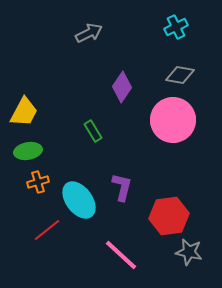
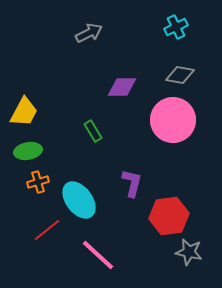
purple diamond: rotated 56 degrees clockwise
purple L-shape: moved 10 px right, 4 px up
pink line: moved 23 px left
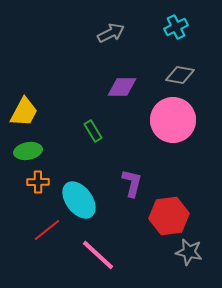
gray arrow: moved 22 px right
orange cross: rotated 15 degrees clockwise
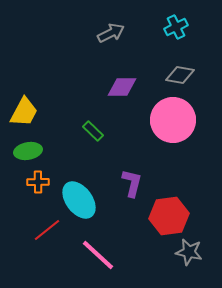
green rectangle: rotated 15 degrees counterclockwise
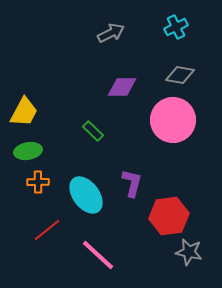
cyan ellipse: moved 7 px right, 5 px up
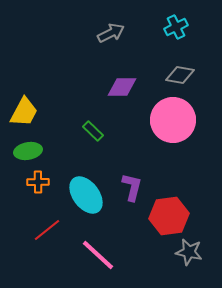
purple L-shape: moved 4 px down
